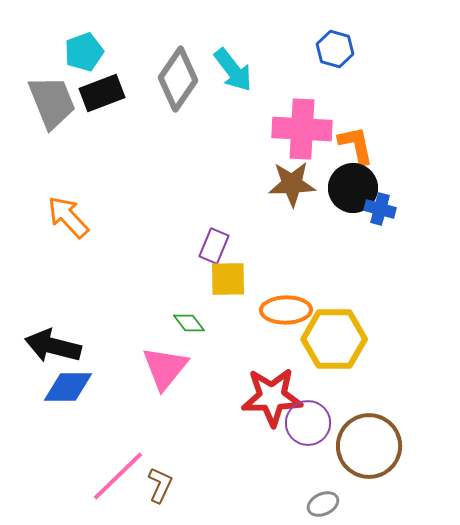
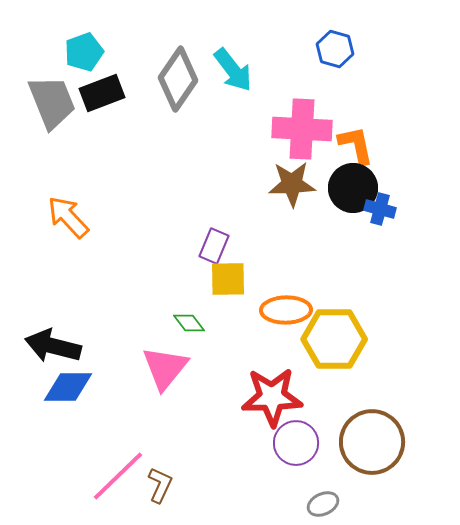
purple circle: moved 12 px left, 20 px down
brown circle: moved 3 px right, 4 px up
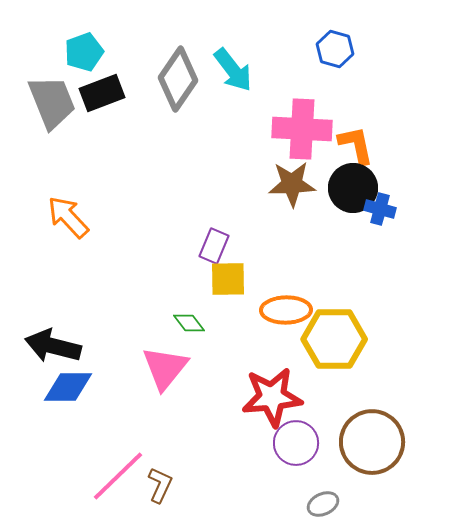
red star: rotated 4 degrees counterclockwise
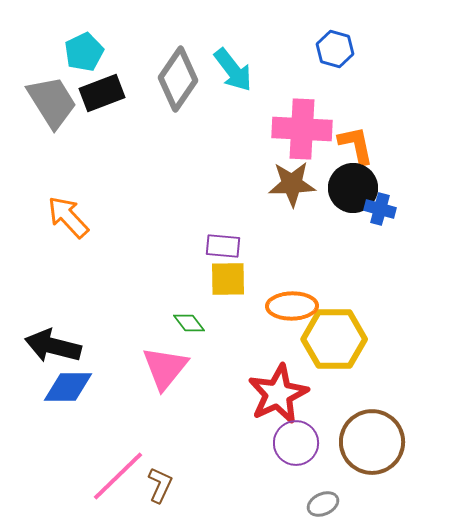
cyan pentagon: rotated 6 degrees counterclockwise
gray trapezoid: rotated 10 degrees counterclockwise
purple rectangle: moved 9 px right; rotated 72 degrees clockwise
orange ellipse: moved 6 px right, 4 px up
red star: moved 6 px right, 3 px up; rotated 20 degrees counterclockwise
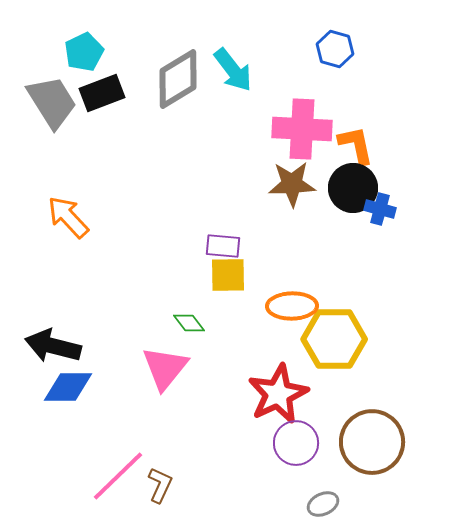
gray diamond: rotated 24 degrees clockwise
yellow square: moved 4 px up
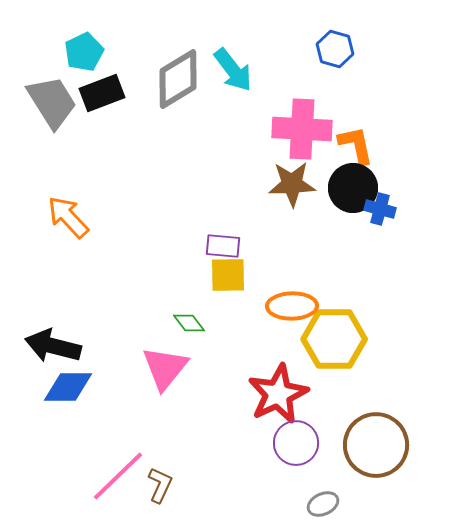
brown circle: moved 4 px right, 3 px down
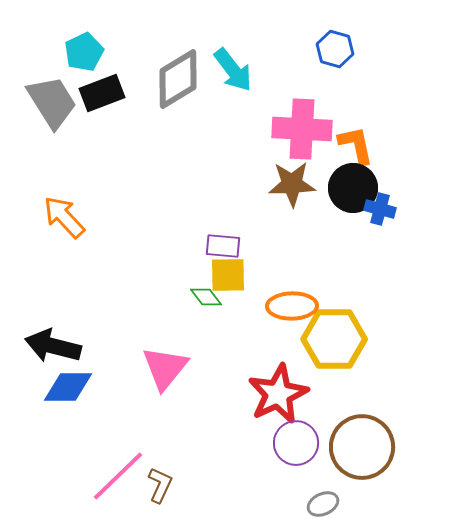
orange arrow: moved 4 px left
green diamond: moved 17 px right, 26 px up
brown circle: moved 14 px left, 2 px down
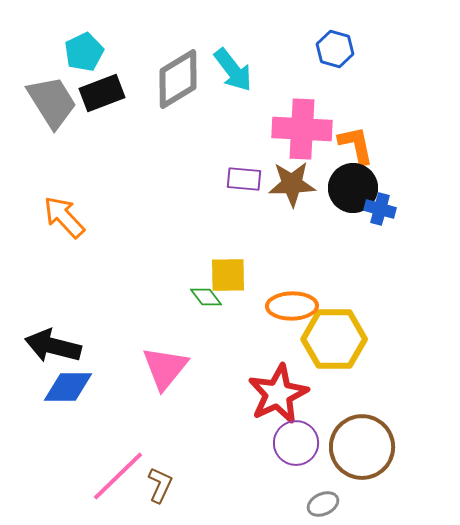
purple rectangle: moved 21 px right, 67 px up
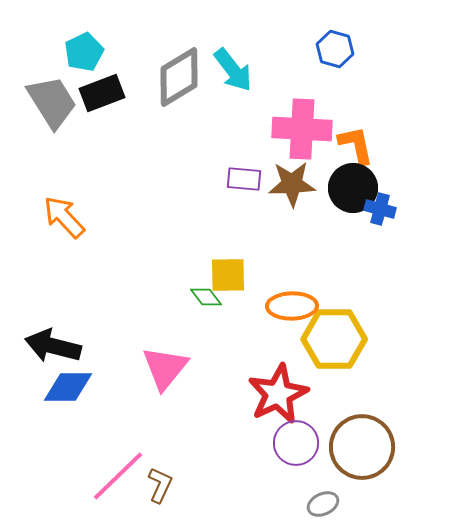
gray diamond: moved 1 px right, 2 px up
